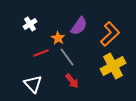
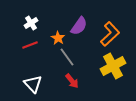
white cross: moved 1 px right, 1 px up
red line: moved 11 px left, 8 px up
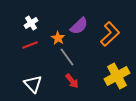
purple semicircle: rotated 12 degrees clockwise
yellow cross: moved 4 px right, 10 px down
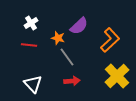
orange L-shape: moved 6 px down
orange star: rotated 16 degrees counterclockwise
red line: moved 1 px left; rotated 28 degrees clockwise
yellow cross: rotated 15 degrees counterclockwise
red arrow: rotated 56 degrees counterclockwise
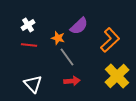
white cross: moved 3 px left, 2 px down
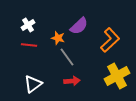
yellow cross: rotated 15 degrees clockwise
white triangle: rotated 36 degrees clockwise
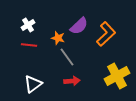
orange L-shape: moved 4 px left, 6 px up
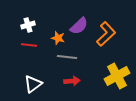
white cross: rotated 16 degrees clockwise
gray line: rotated 48 degrees counterclockwise
